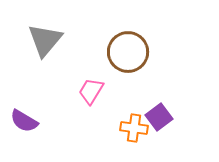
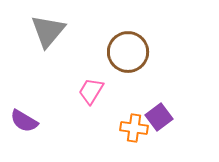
gray triangle: moved 3 px right, 9 px up
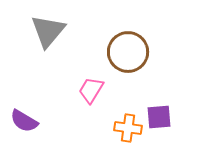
pink trapezoid: moved 1 px up
purple square: rotated 32 degrees clockwise
orange cross: moved 6 px left
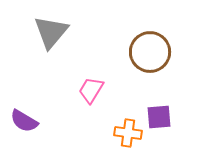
gray triangle: moved 3 px right, 1 px down
brown circle: moved 22 px right
orange cross: moved 5 px down
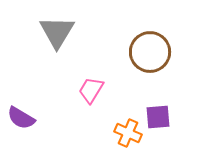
gray triangle: moved 6 px right; rotated 9 degrees counterclockwise
purple square: moved 1 px left
purple semicircle: moved 3 px left, 3 px up
orange cross: rotated 16 degrees clockwise
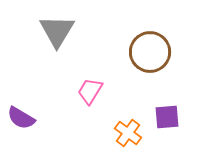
gray triangle: moved 1 px up
pink trapezoid: moved 1 px left, 1 px down
purple square: moved 9 px right
orange cross: rotated 12 degrees clockwise
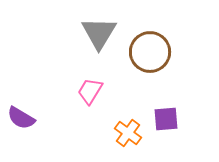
gray triangle: moved 42 px right, 2 px down
purple square: moved 1 px left, 2 px down
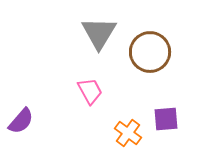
pink trapezoid: rotated 120 degrees clockwise
purple semicircle: moved 3 px down; rotated 80 degrees counterclockwise
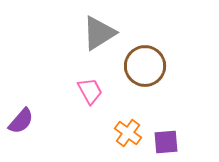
gray triangle: rotated 27 degrees clockwise
brown circle: moved 5 px left, 14 px down
purple square: moved 23 px down
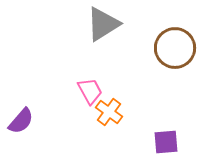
gray triangle: moved 4 px right, 9 px up
brown circle: moved 30 px right, 18 px up
orange cross: moved 19 px left, 21 px up
